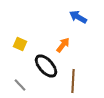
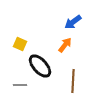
blue arrow: moved 5 px left, 5 px down; rotated 66 degrees counterclockwise
orange arrow: moved 2 px right
black ellipse: moved 6 px left
gray line: rotated 48 degrees counterclockwise
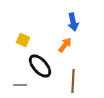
blue arrow: rotated 66 degrees counterclockwise
yellow square: moved 3 px right, 4 px up
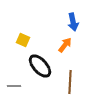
brown line: moved 3 px left, 1 px down
gray line: moved 6 px left, 1 px down
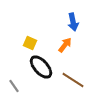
yellow square: moved 7 px right, 3 px down
black ellipse: moved 1 px right, 1 px down
brown line: moved 3 px right, 2 px up; rotated 60 degrees counterclockwise
gray line: rotated 56 degrees clockwise
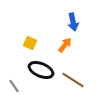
black ellipse: moved 3 px down; rotated 25 degrees counterclockwise
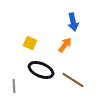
gray line: rotated 32 degrees clockwise
